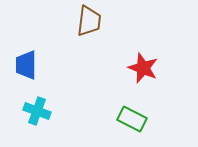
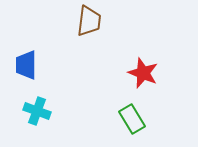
red star: moved 5 px down
green rectangle: rotated 32 degrees clockwise
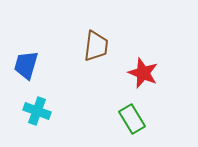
brown trapezoid: moved 7 px right, 25 px down
blue trapezoid: rotated 16 degrees clockwise
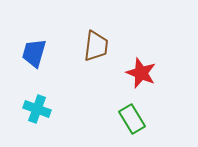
blue trapezoid: moved 8 px right, 12 px up
red star: moved 2 px left
cyan cross: moved 2 px up
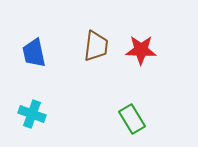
blue trapezoid: rotated 28 degrees counterclockwise
red star: moved 23 px up; rotated 20 degrees counterclockwise
cyan cross: moved 5 px left, 5 px down
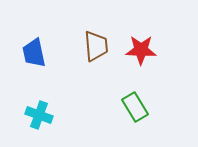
brown trapezoid: rotated 12 degrees counterclockwise
cyan cross: moved 7 px right, 1 px down
green rectangle: moved 3 px right, 12 px up
